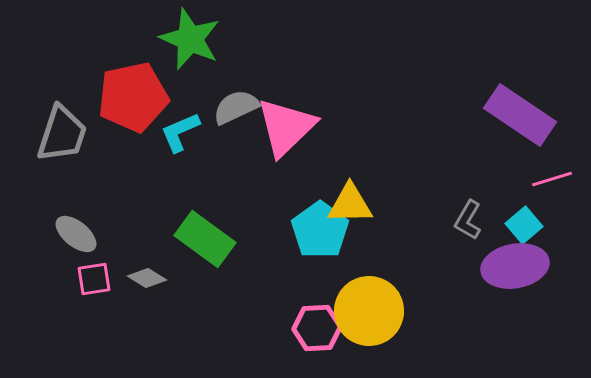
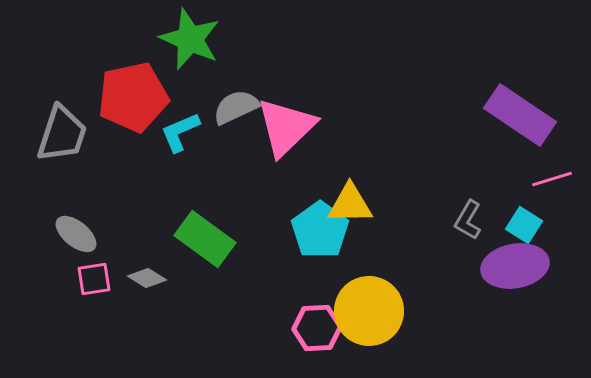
cyan square: rotated 18 degrees counterclockwise
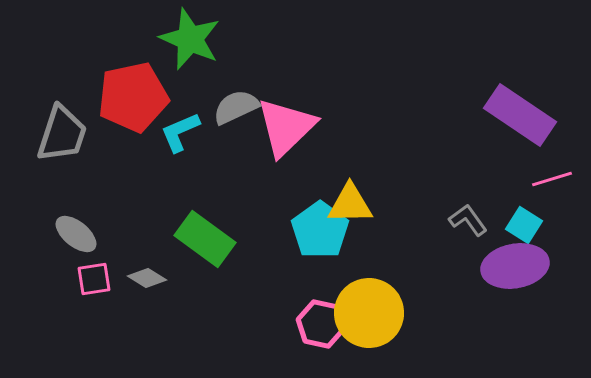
gray L-shape: rotated 114 degrees clockwise
yellow circle: moved 2 px down
pink hexagon: moved 4 px right, 4 px up; rotated 15 degrees clockwise
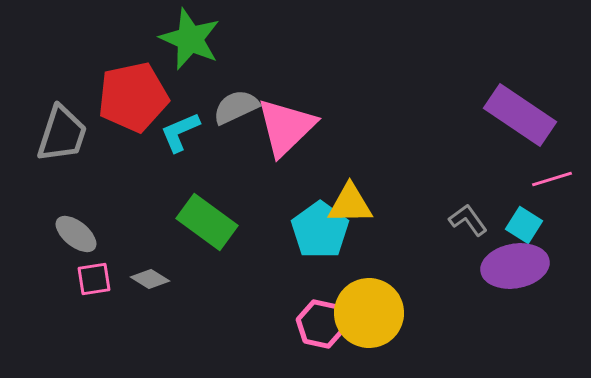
green rectangle: moved 2 px right, 17 px up
gray diamond: moved 3 px right, 1 px down
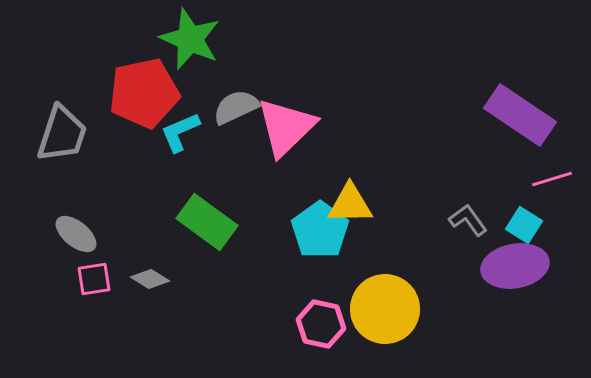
red pentagon: moved 11 px right, 4 px up
yellow circle: moved 16 px right, 4 px up
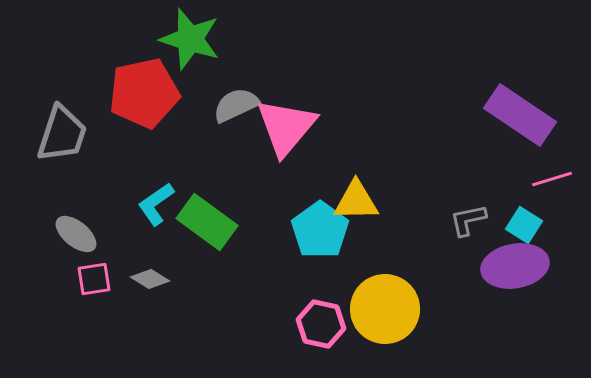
green star: rotated 6 degrees counterclockwise
gray semicircle: moved 2 px up
pink triangle: rotated 6 degrees counterclockwise
cyan L-shape: moved 24 px left, 72 px down; rotated 12 degrees counterclockwise
yellow triangle: moved 6 px right, 3 px up
gray L-shape: rotated 66 degrees counterclockwise
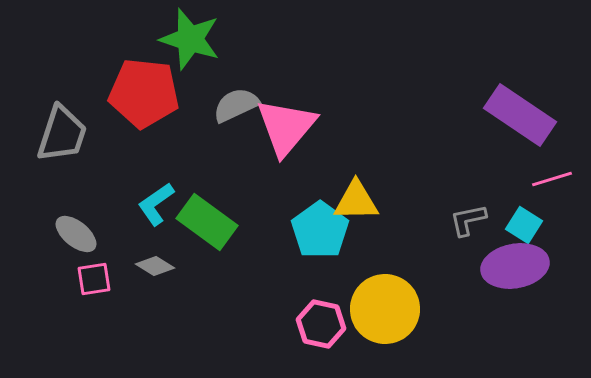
red pentagon: rotated 18 degrees clockwise
gray diamond: moved 5 px right, 13 px up
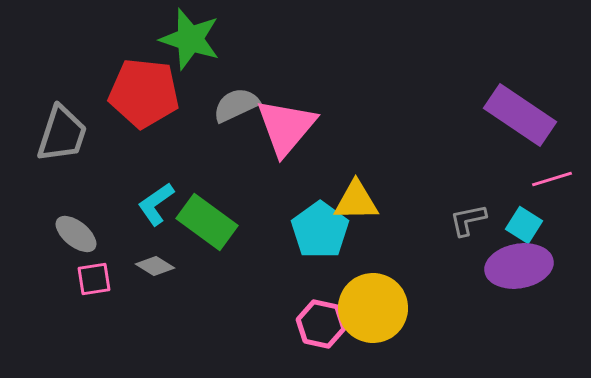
purple ellipse: moved 4 px right
yellow circle: moved 12 px left, 1 px up
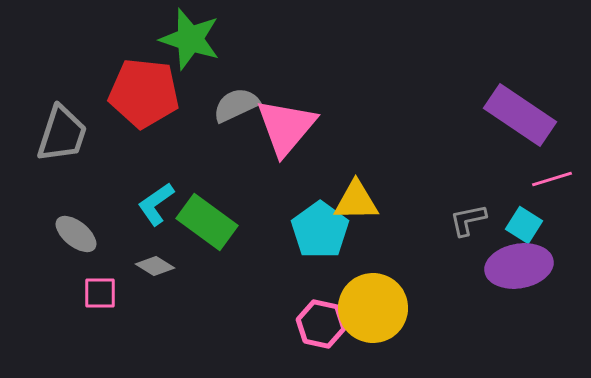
pink square: moved 6 px right, 14 px down; rotated 9 degrees clockwise
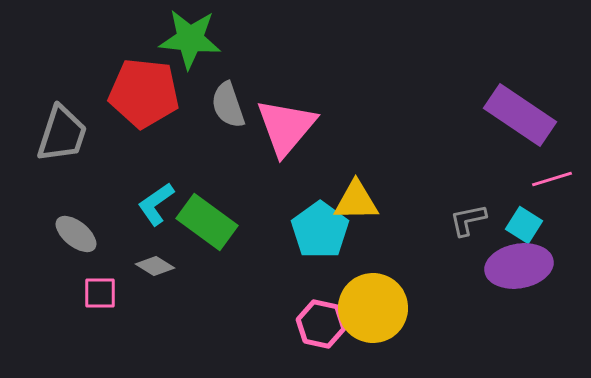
green star: rotated 12 degrees counterclockwise
gray semicircle: moved 8 px left; rotated 84 degrees counterclockwise
